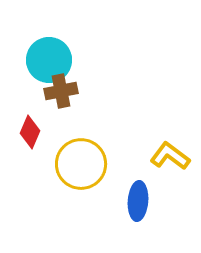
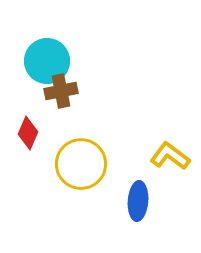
cyan circle: moved 2 px left, 1 px down
red diamond: moved 2 px left, 1 px down
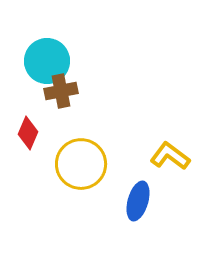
blue ellipse: rotated 12 degrees clockwise
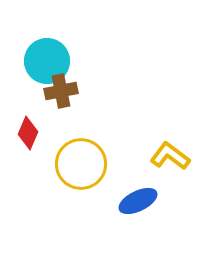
blue ellipse: rotated 48 degrees clockwise
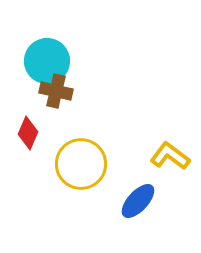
brown cross: moved 5 px left; rotated 24 degrees clockwise
blue ellipse: rotated 21 degrees counterclockwise
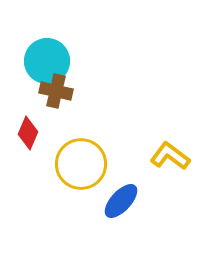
blue ellipse: moved 17 px left
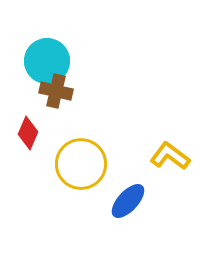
blue ellipse: moved 7 px right
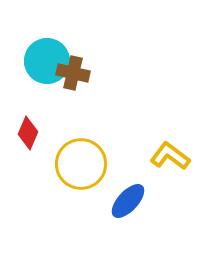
brown cross: moved 17 px right, 18 px up
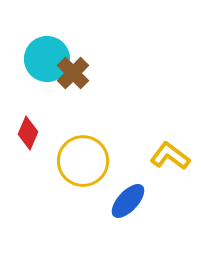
cyan circle: moved 2 px up
brown cross: rotated 32 degrees clockwise
yellow circle: moved 2 px right, 3 px up
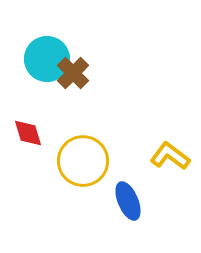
red diamond: rotated 40 degrees counterclockwise
blue ellipse: rotated 66 degrees counterclockwise
